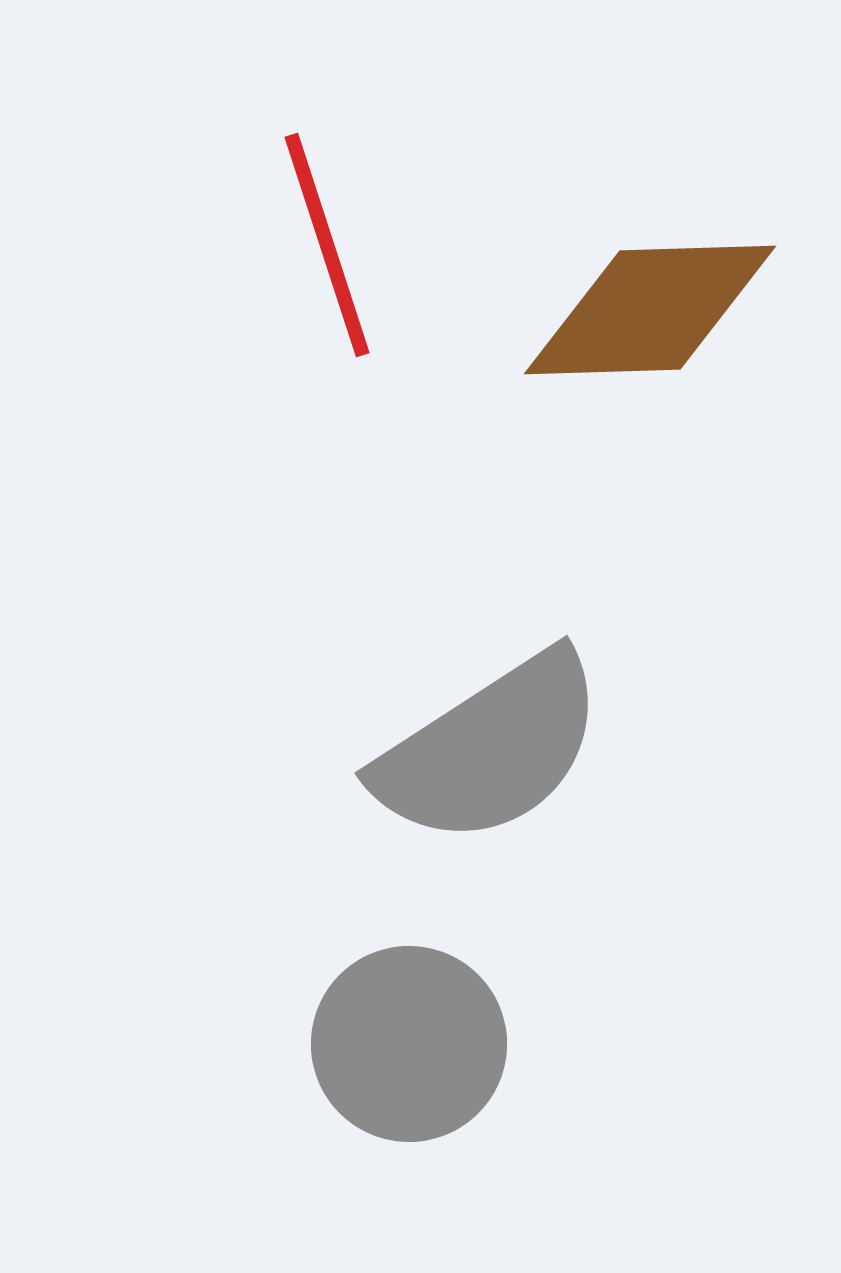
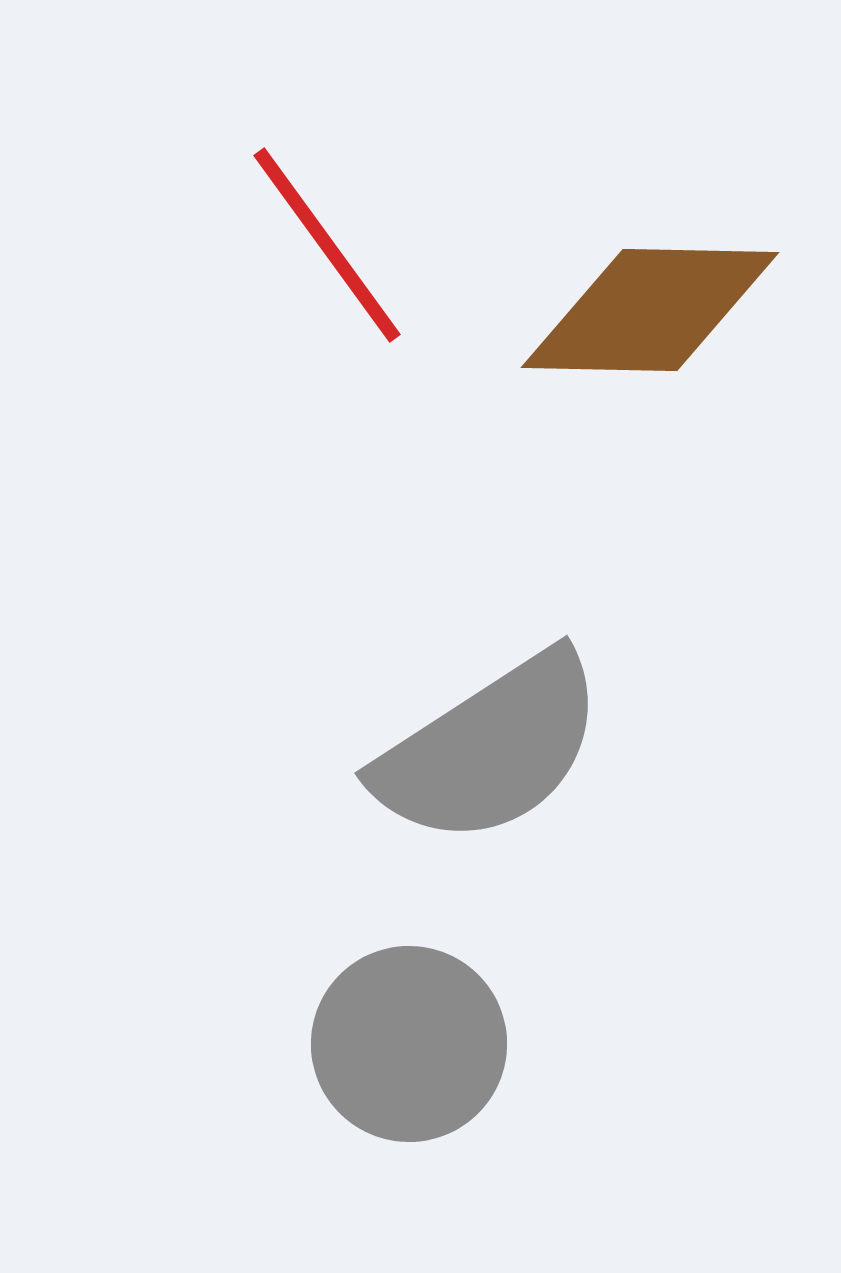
red line: rotated 18 degrees counterclockwise
brown diamond: rotated 3 degrees clockwise
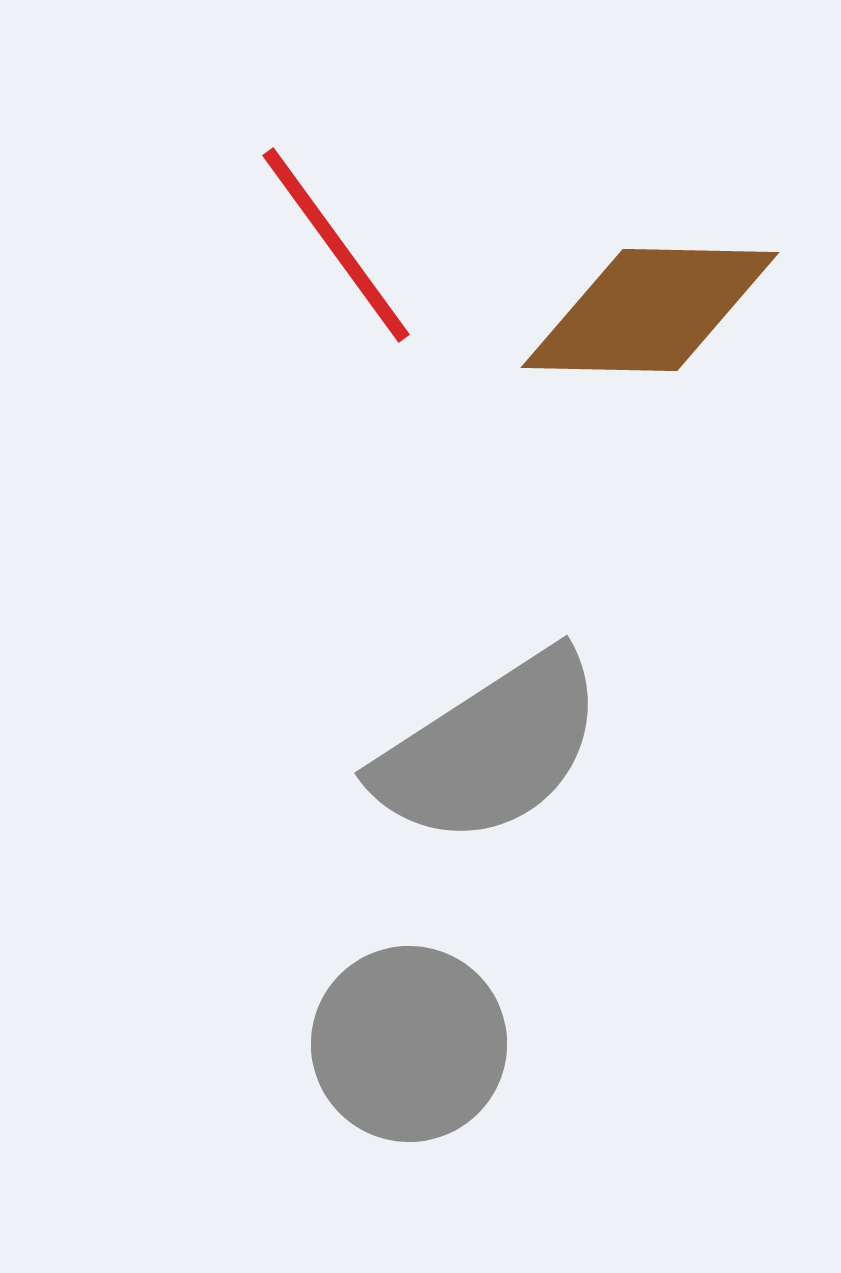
red line: moved 9 px right
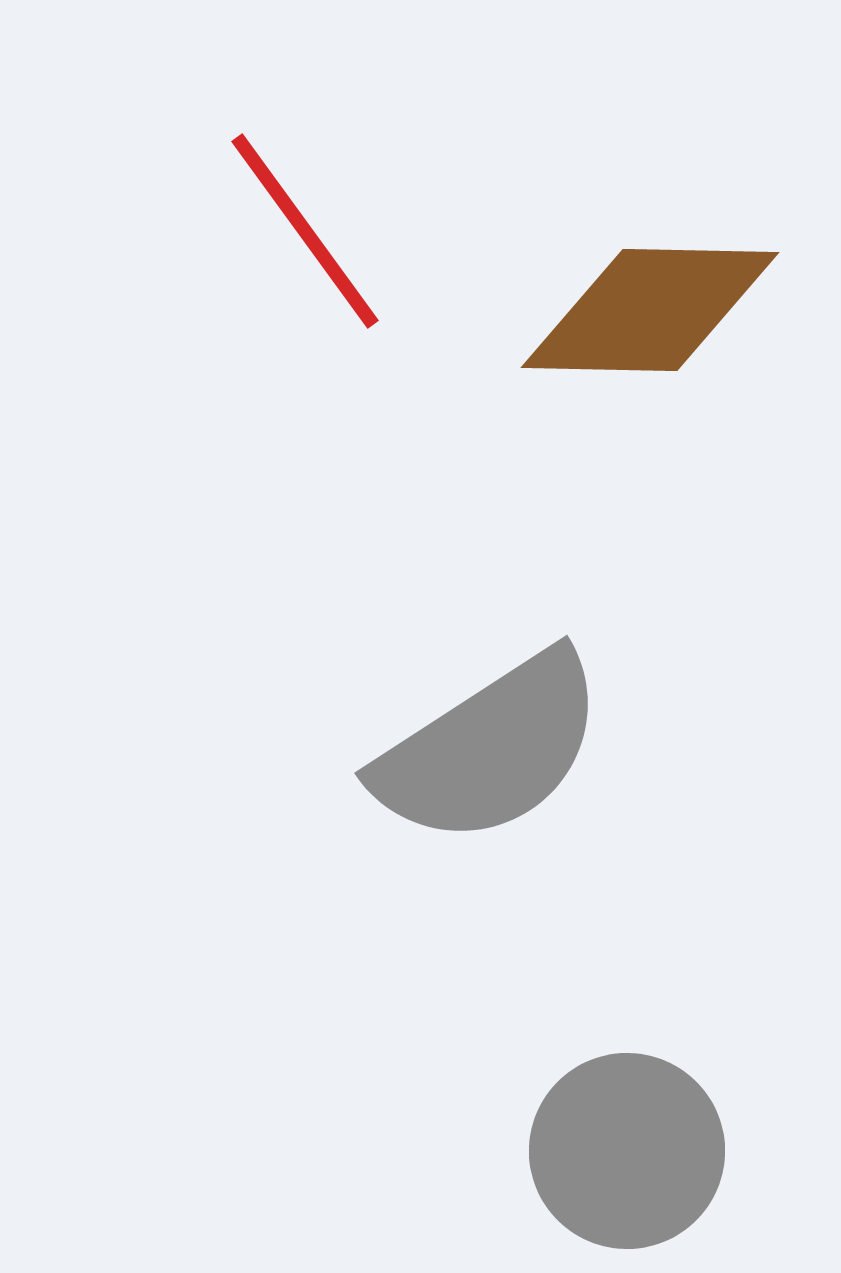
red line: moved 31 px left, 14 px up
gray circle: moved 218 px right, 107 px down
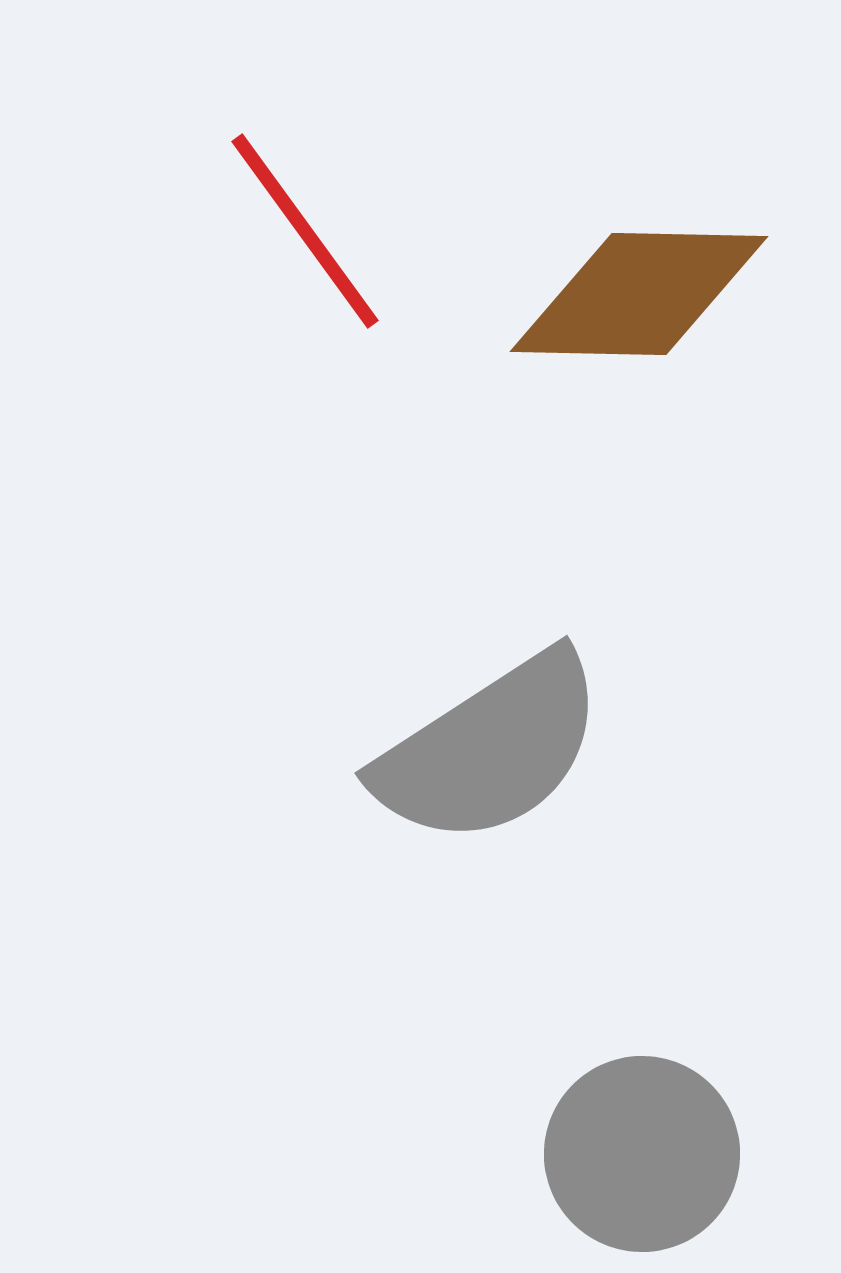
brown diamond: moved 11 px left, 16 px up
gray circle: moved 15 px right, 3 px down
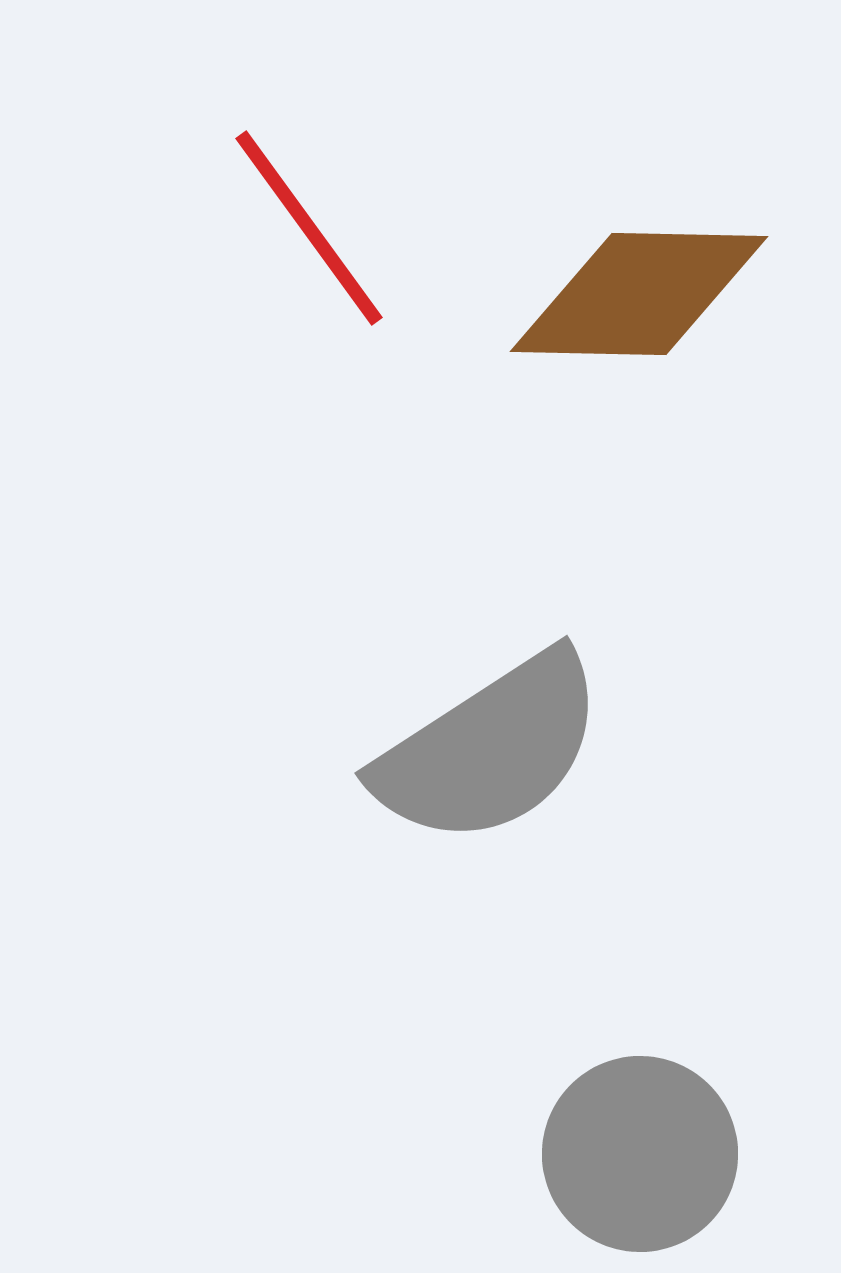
red line: moved 4 px right, 3 px up
gray circle: moved 2 px left
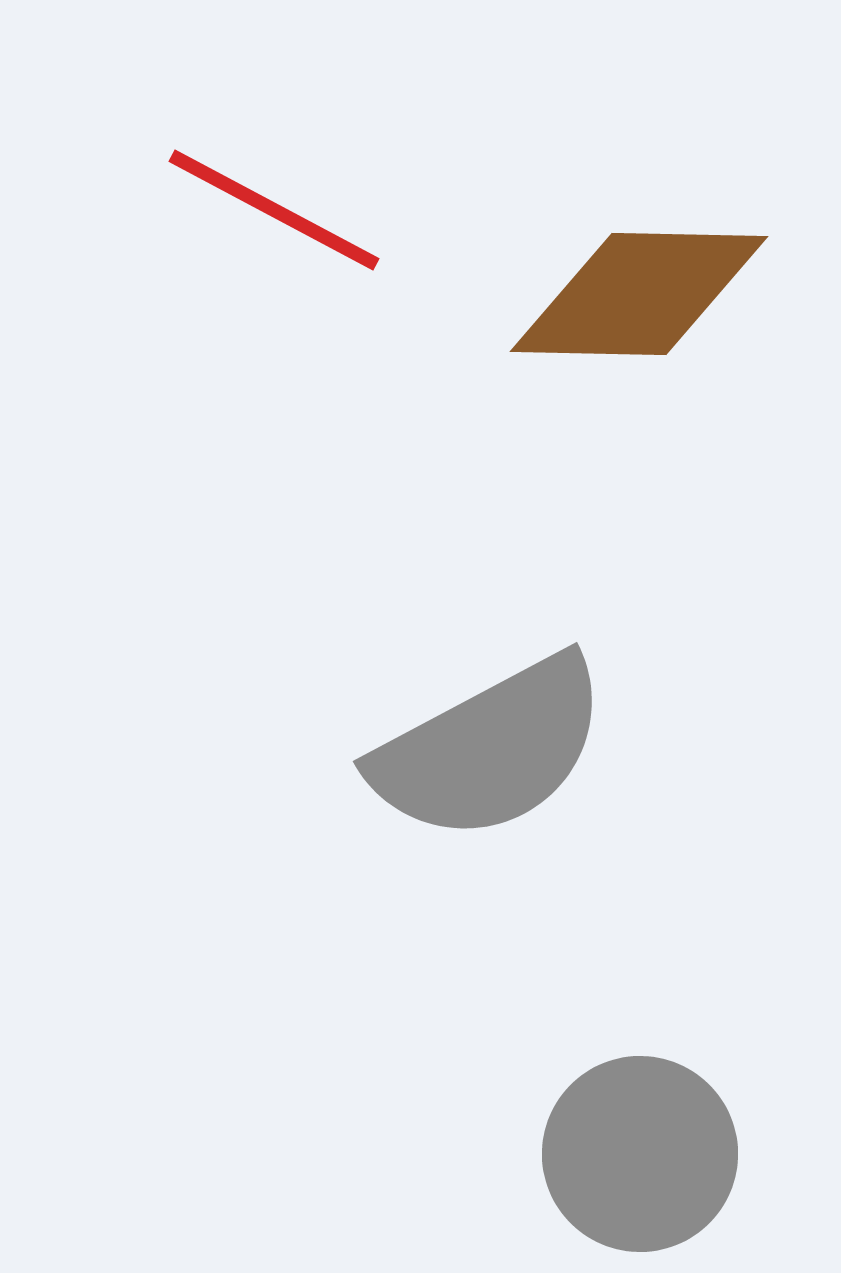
red line: moved 35 px left, 18 px up; rotated 26 degrees counterclockwise
gray semicircle: rotated 5 degrees clockwise
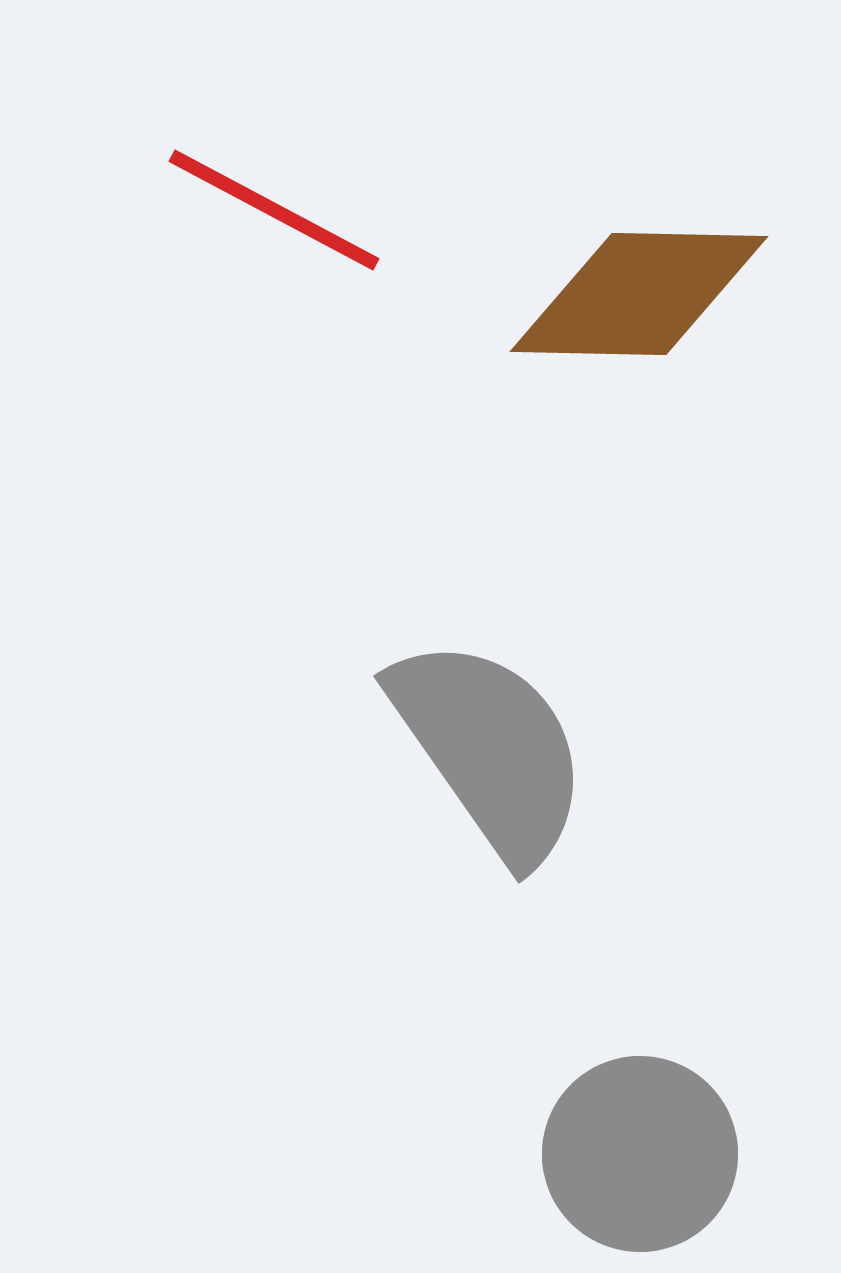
gray semicircle: rotated 97 degrees counterclockwise
